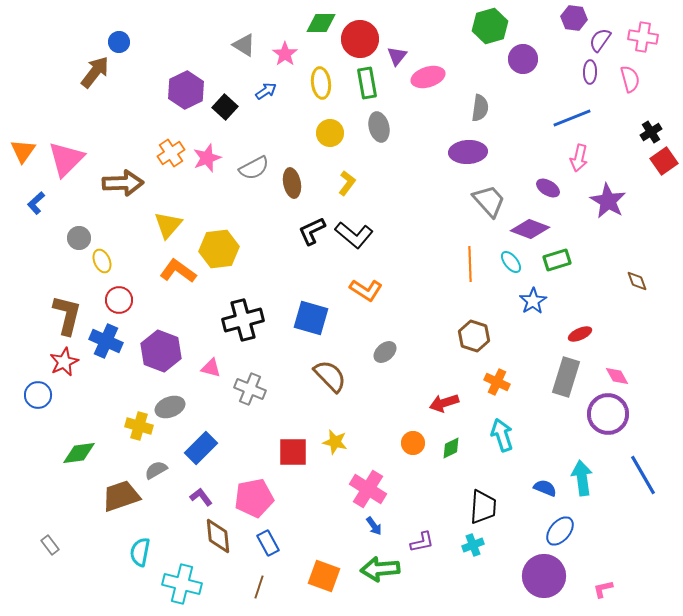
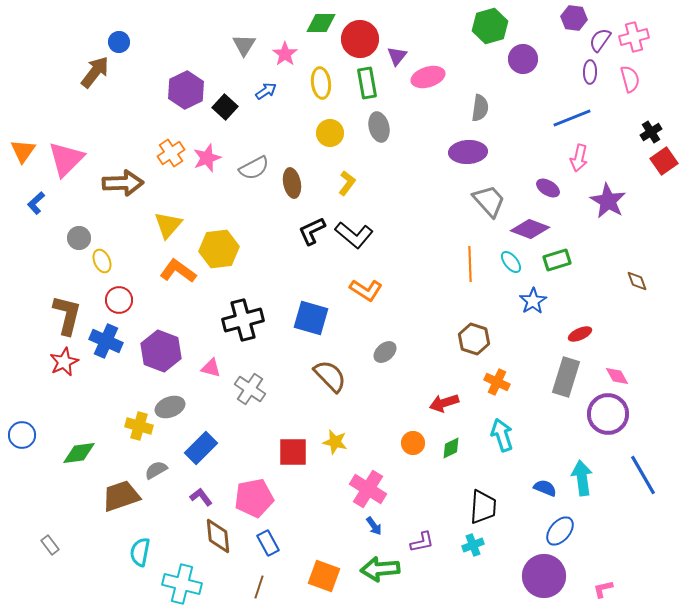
pink cross at (643, 37): moved 9 px left; rotated 24 degrees counterclockwise
gray triangle at (244, 45): rotated 30 degrees clockwise
brown hexagon at (474, 336): moved 3 px down
gray cross at (250, 389): rotated 12 degrees clockwise
blue circle at (38, 395): moved 16 px left, 40 px down
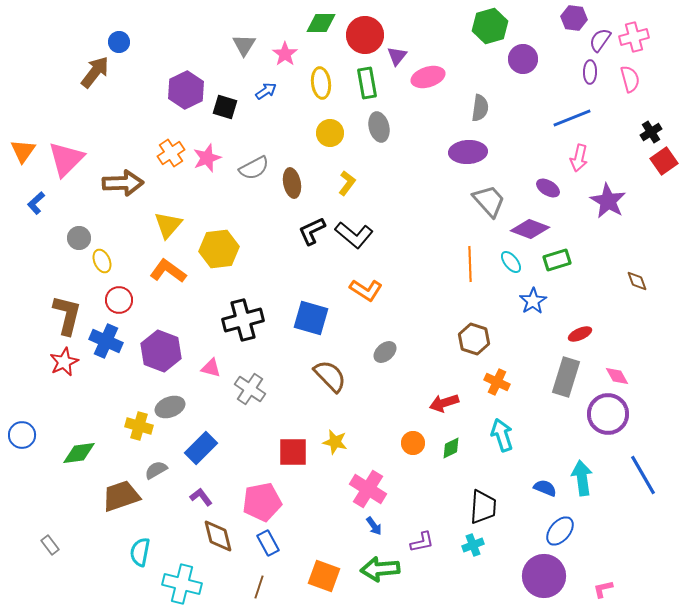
red circle at (360, 39): moved 5 px right, 4 px up
black square at (225, 107): rotated 25 degrees counterclockwise
orange L-shape at (178, 271): moved 10 px left
pink pentagon at (254, 498): moved 8 px right, 4 px down
brown diamond at (218, 536): rotated 9 degrees counterclockwise
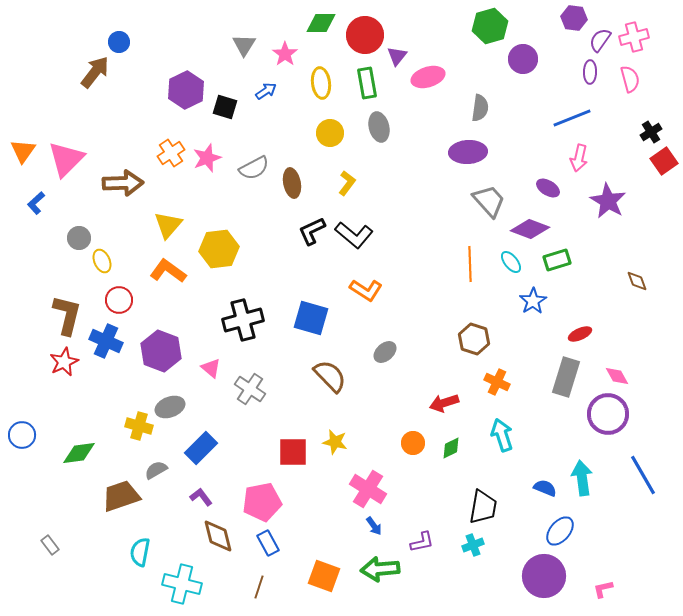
pink triangle at (211, 368): rotated 25 degrees clockwise
black trapezoid at (483, 507): rotated 6 degrees clockwise
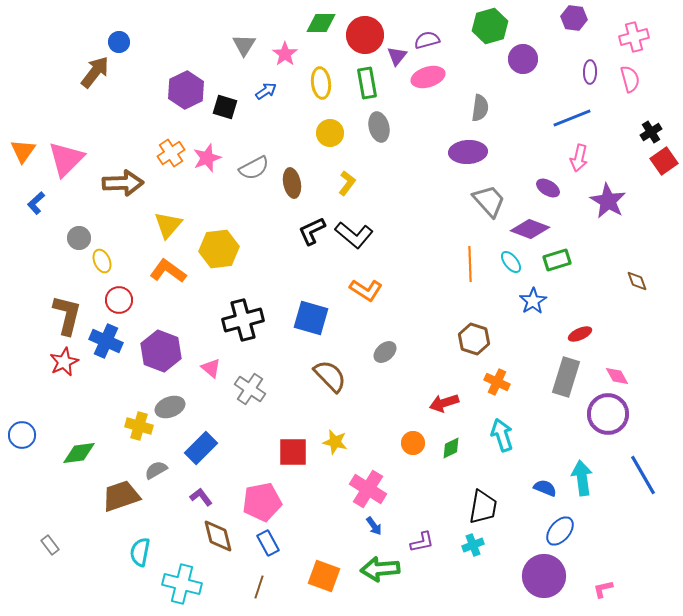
purple semicircle at (600, 40): moved 173 px left; rotated 40 degrees clockwise
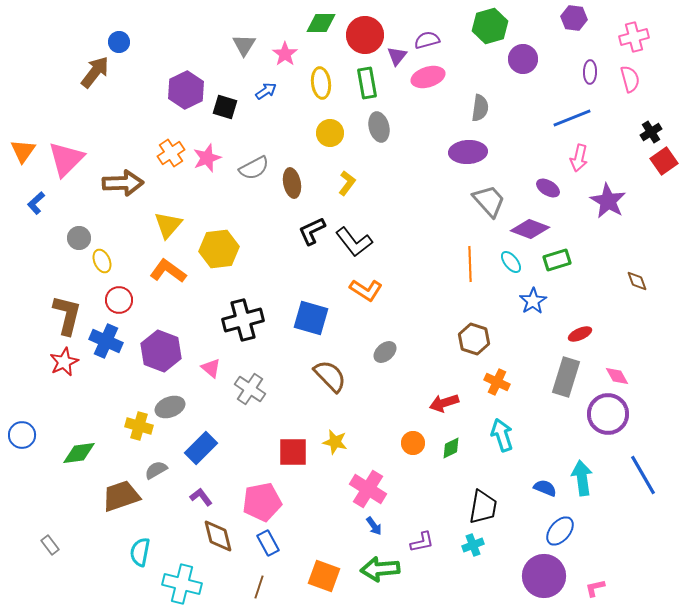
black L-shape at (354, 235): moved 7 px down; rotated 12 degrees clockwise
pink L-shape at (603, 589): moved 8 px left, 1 px up
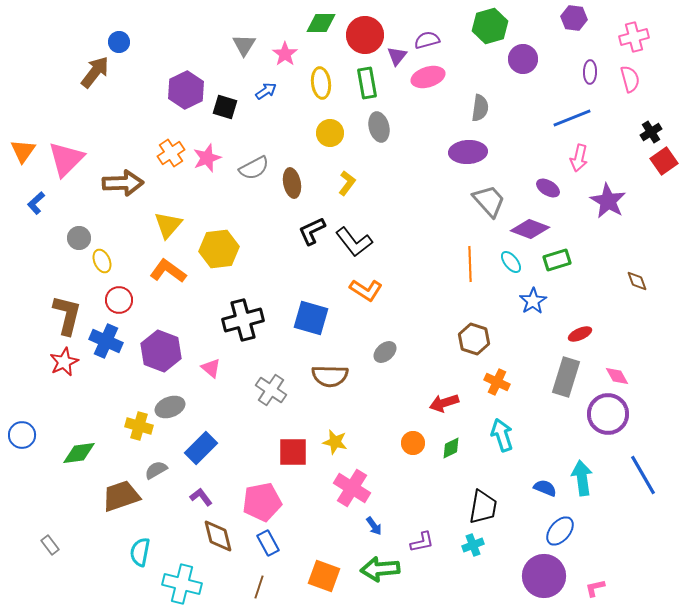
brown semicircle at (330, 376): rotated 135 degrees clockwise
gray cross at (250, 389): moved 21 px right, 1 px down
pink cross at (368, 489): moved 16 px left, 1 px up
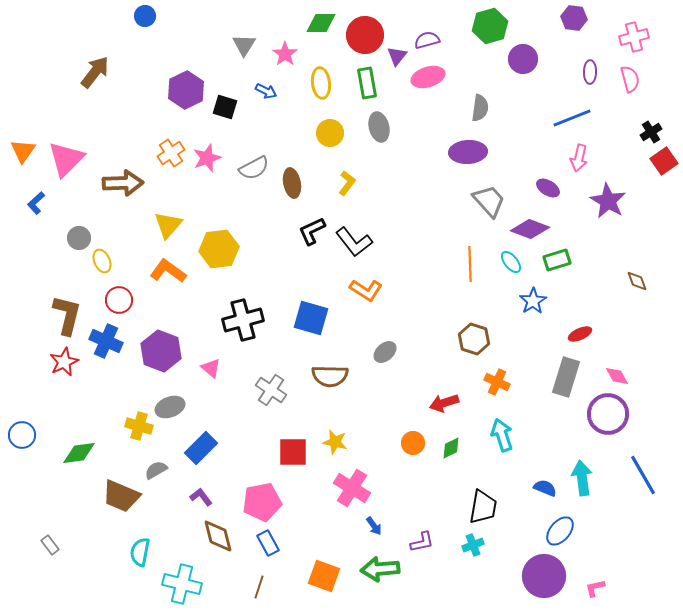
blue circle at (119, 42): moved 26 px right, 26 px up
blue arrow at (266, 91): rotated 60 degrees clockwise
brown trapezoid at (121, 496): rotated 138 degrees counterclockwise
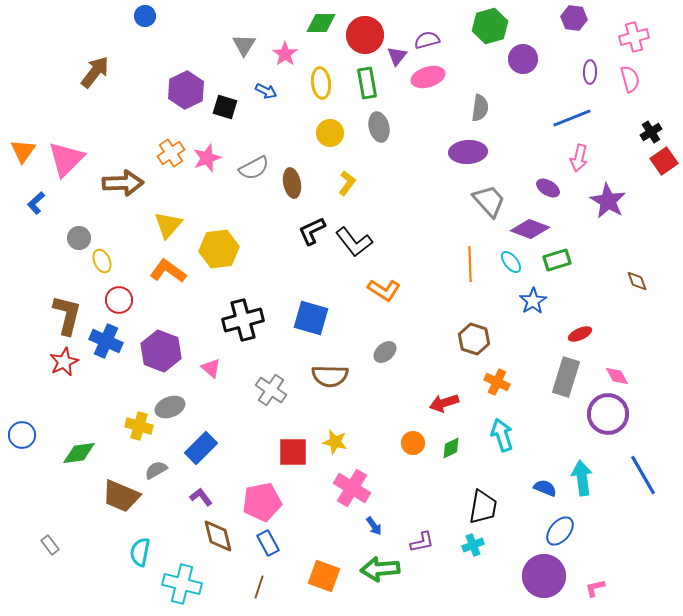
orange L-shape at (366, 290): moved 18 px right
